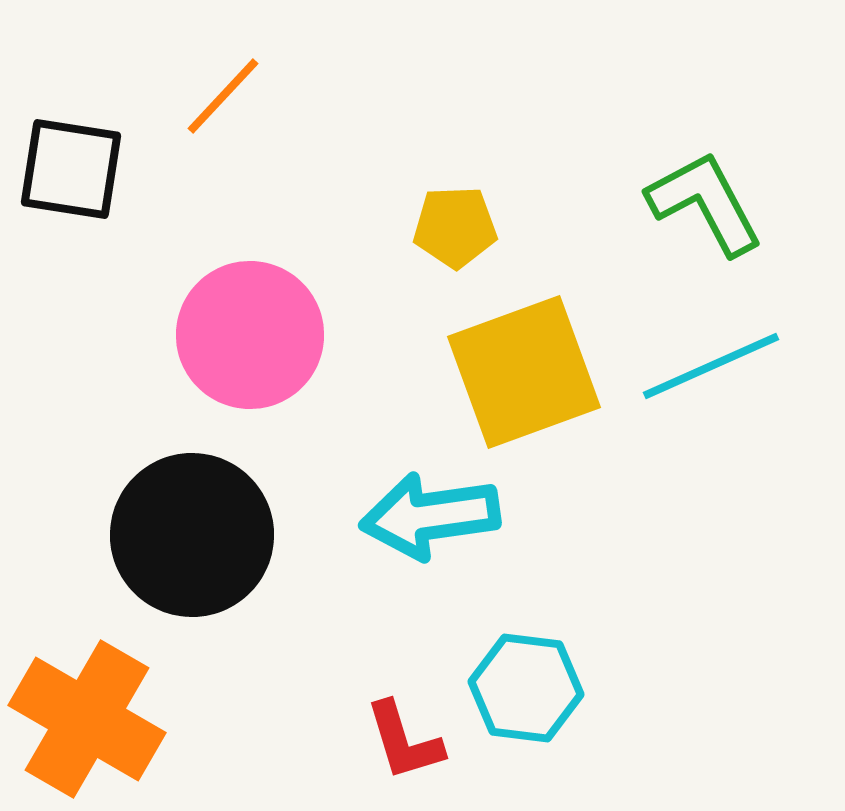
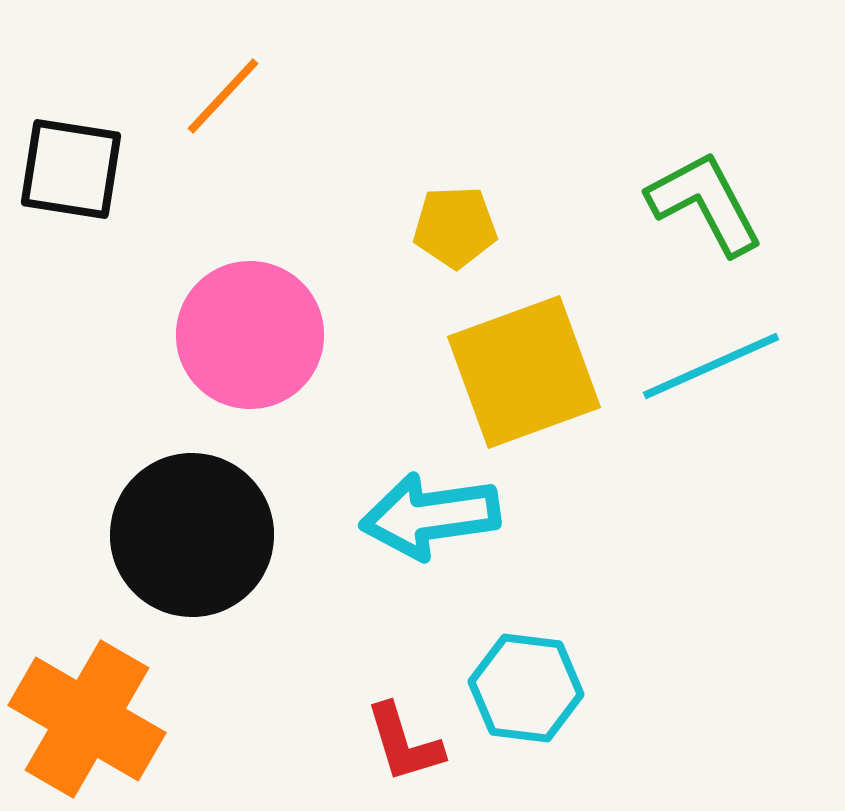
red L-shape: moved 2 px down
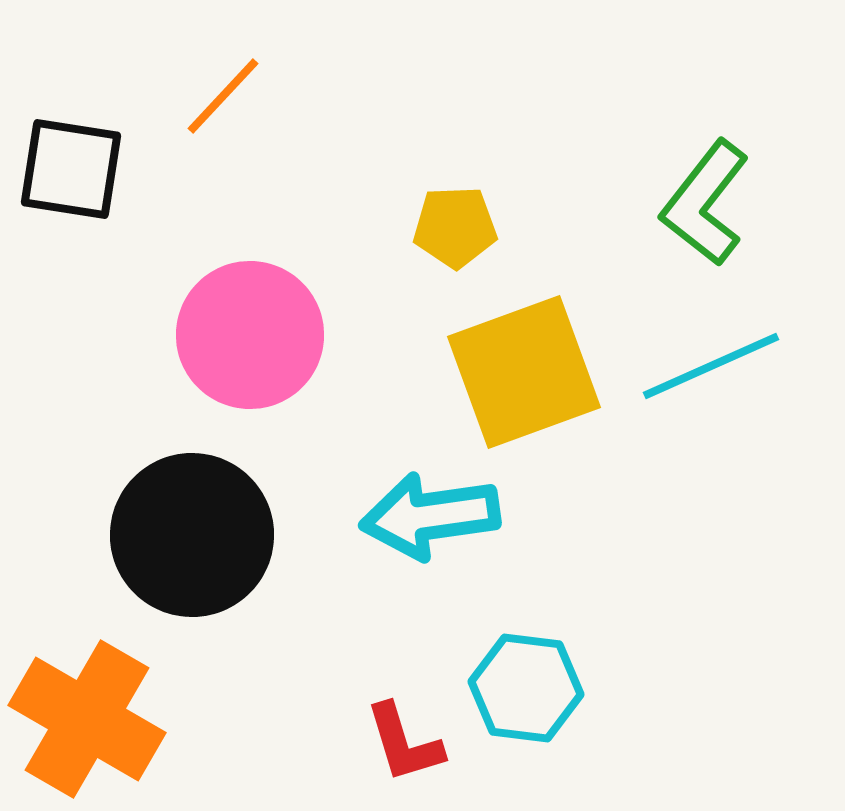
green L-shape: rotated 114 degrees counterclockwise
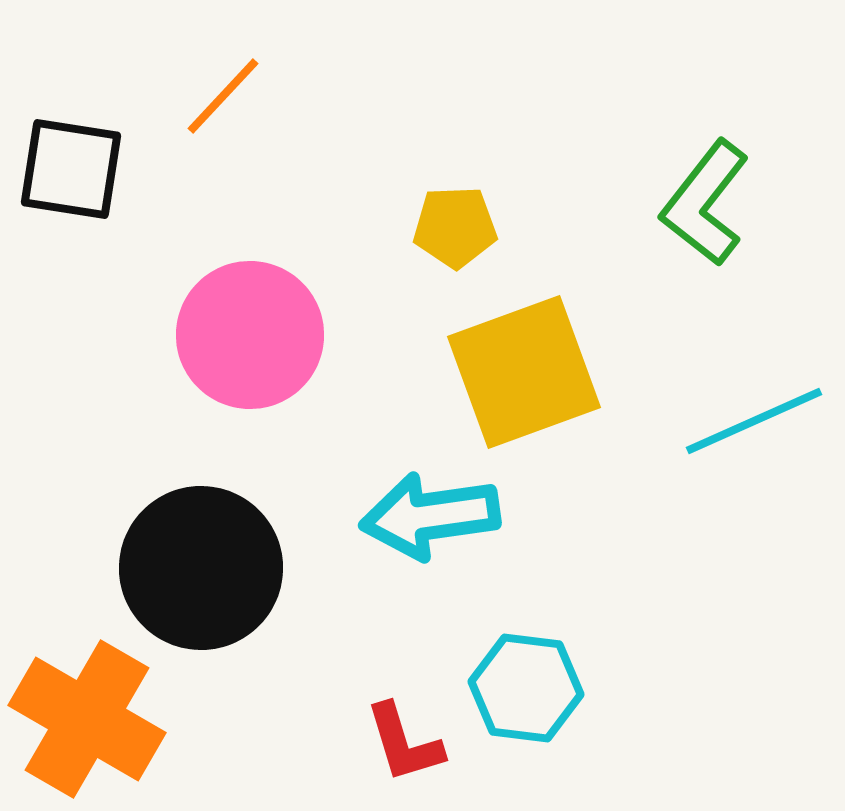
cyan line: moved 43 px right, 55 px down
black circle: moved 9 px right, 33 px down
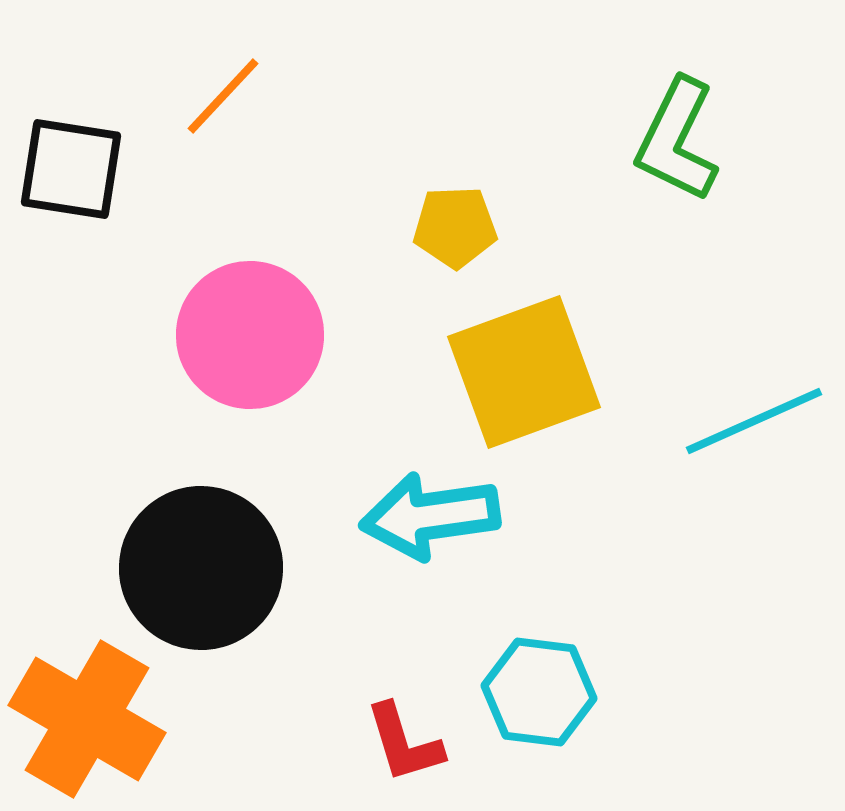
green L-shape: moved 28 px left, 63 px up; rotated 12 degrees counterclockwise
cyan hexagon: moved 13 px right, 4 px down
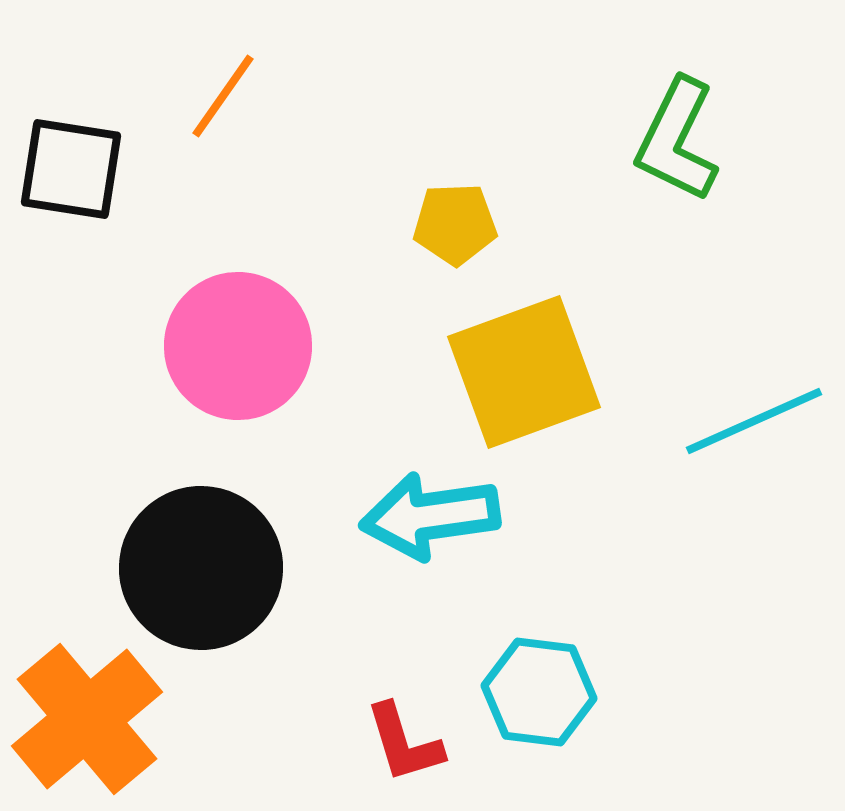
orange line: rotated 8 degrees counterclockwise
yellow pentagon: moved 3 px up
pink circle: moved 12 px left, 11 px down
orange cross: rotated 20 degrees clockwise
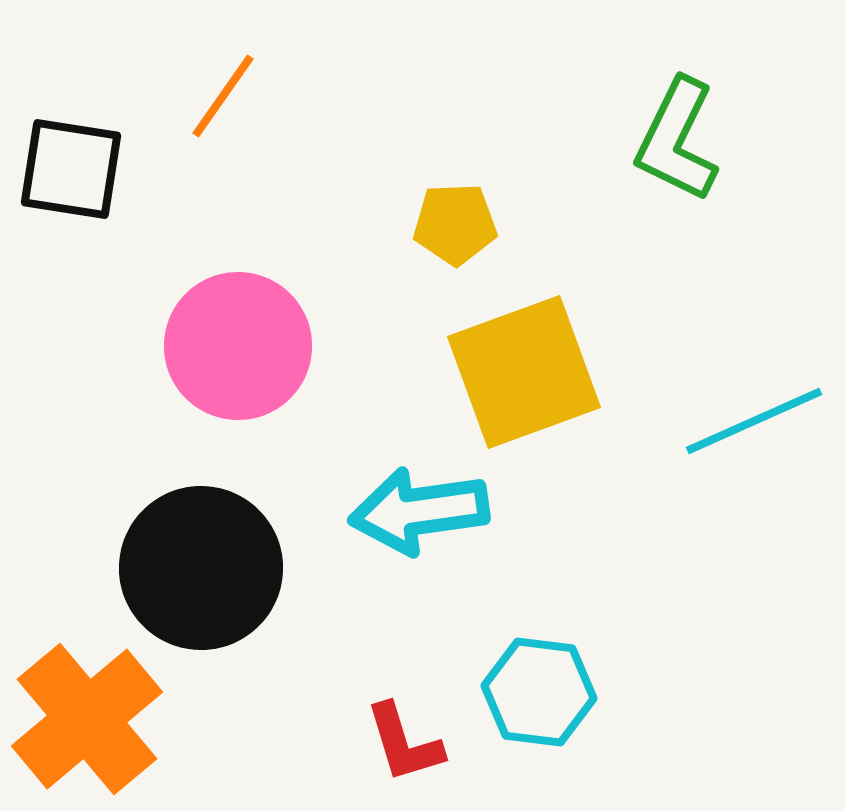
cyan arrow: moved 11 px left, 5 px up
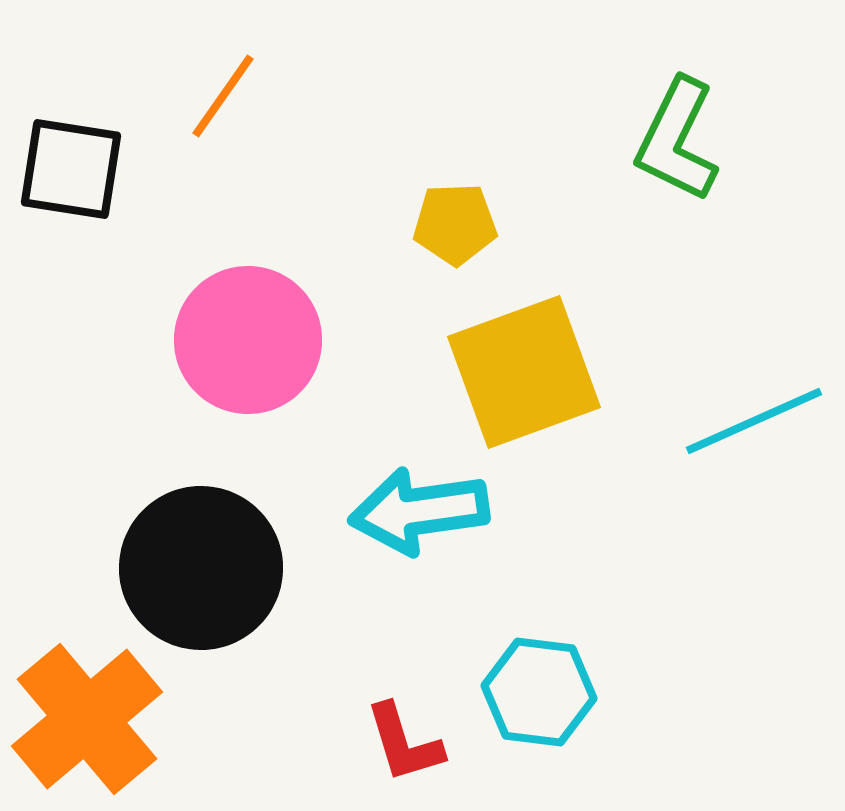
pink circle: moved 10 px right, 6 px up
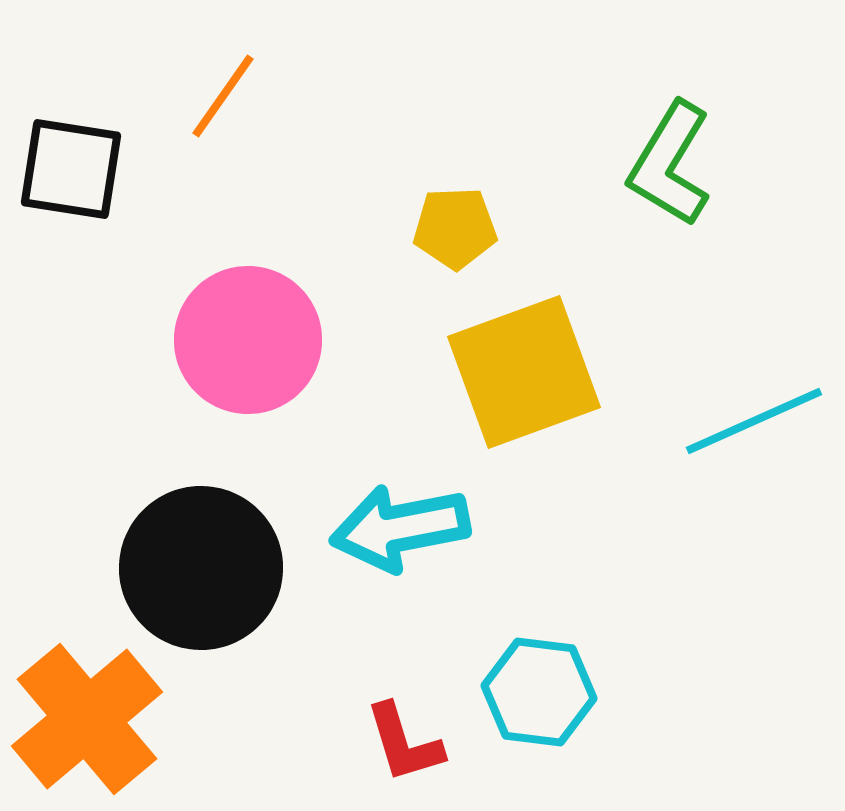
green L-shape: moved 7 px left, 24 px down; rotated 5 degrees clockwise
yellow pentagon: moved 4 px down
cyan arrow: moved 19 px left, 17 px down; rotated 3 degrees counterclockwise
